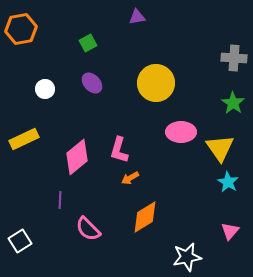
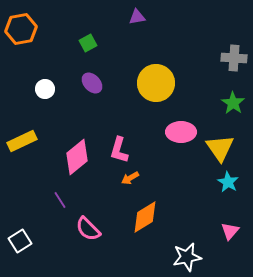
yellow rectangle: moved 2 px left, 2 px down
purple line: rotated 36 degrees counterclockwise
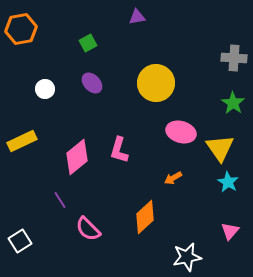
pink ellipse: rotated 16 degrees clockwise
orange arrow: moved 43 px right
orange diamond: rotated 12 degrees counterclockwise
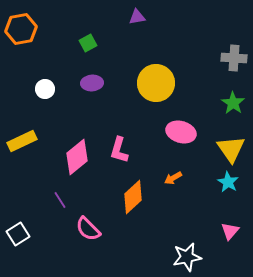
purple ellipse: rotated 50 degrees counterclockwise
yellow triangle: moved 11 px right, 1 px down
orange diamond: moved 12 px left, 20 px up
white square: moved 2 px left, 7 px up
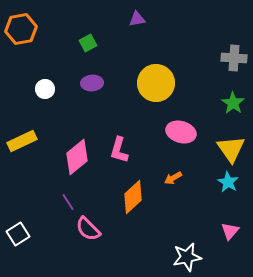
purple triangle: moved 2 px down
purple line: moved 8 px right, 2 px down
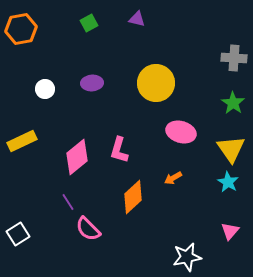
purple triangle: rotated 24 degrees clockwise
green square: moved 1 px right, 20 px up
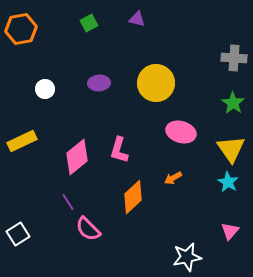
purple ellipse: moved 7 px right
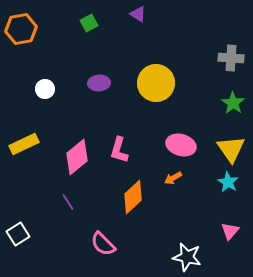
purple triangle: moved 1 px right, 5 px up; rotated 18 degrees clockwise
gray cross: moved 3 px left
pink ellipse: moved 13 px down
yellow rectangle: moved 2 px right, 3 px down
pink semicircle: moved 15 px right, 15 px down
white star: rotated 24 degrees clockwise
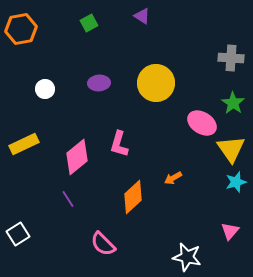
purple triangle: moved 4 px right, 2 px down
pink ellipse: moved 21 px right, 22 px up; rotated 16 degrees clockwise
pink L-shape: moved 6 px up
cyan star: moved 8 px right; rotated 25 degrees clockwise
purple line: moved 3 px up
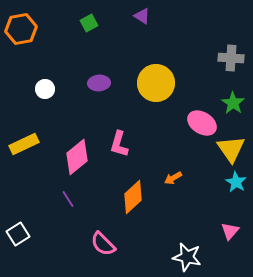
cyan star: rotated 25 degrees counterclockwise
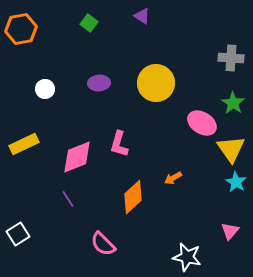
green square: rotated 24 degrees counterclockwise
pink diamond: rotated 18 degrees clockwise
